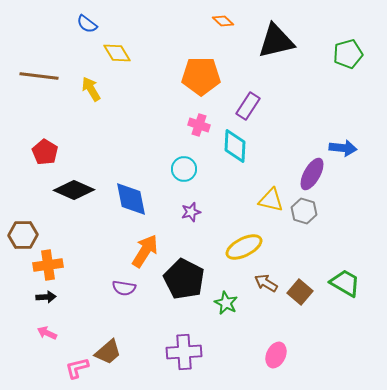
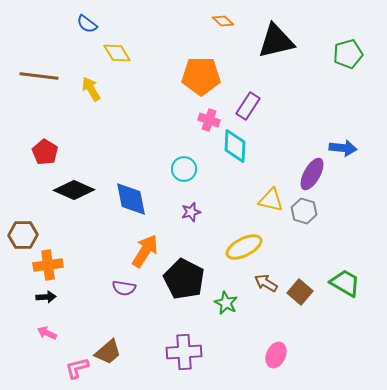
pink cross: moved 10 px right, 5 px up
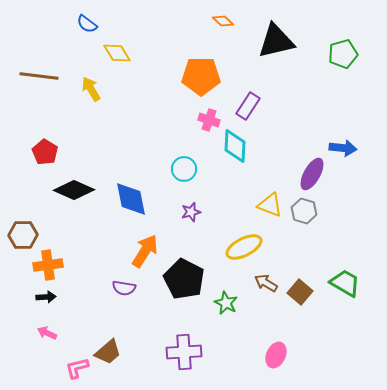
green pentagon: moved 5 px left
yellow triangle: moved 1 px left, 5 px down; rotated 8 degrees clockwise
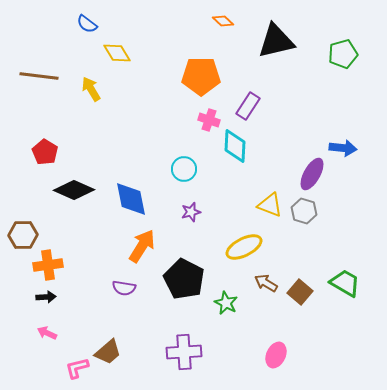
orange arrow: moved 3 px left, 5 px up
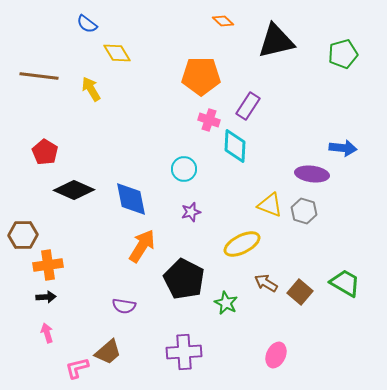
purple ellipse: rotated 68 degrees clockwise
yellow ellipse: moved 2 px left, 3 px up
purple semicircle: moved 18 px down
pink arrow: rotated 48 degrees clockwise
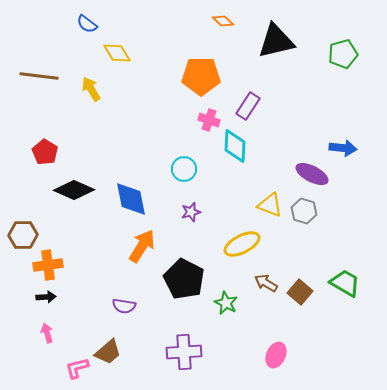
purple ellipse: rotated 20 degrees clockwise
